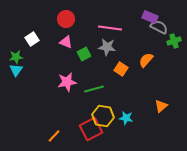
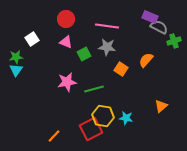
pink line: moved 3 px left, 2 px up
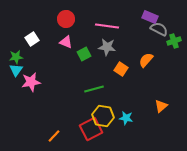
gray semicircle: moved 2 px down
pink star: moved 36 px left
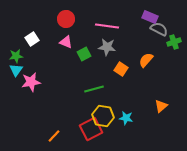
green cross: moved 1 px down
green star: moved 1 px up
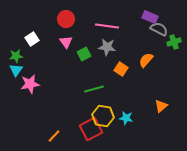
pink triangle: rotated 32 degrees clockwise
pink star: moved 1 px left, 2 px down
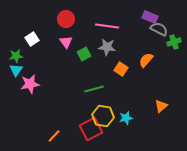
cyan star: rotated 24 degrees counterclockwise
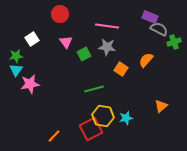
red circle: moved 6 px left, 5 px up
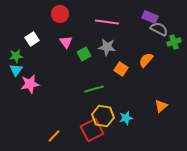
pink line: moved 4 px up
red square: moved 1 px right, 1 px down
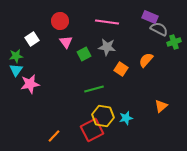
red circle: moved 7 px down
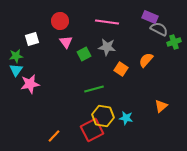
white square: rotated 16 degrees clockwise
cyan star: rotated 24 degrees clockwise
